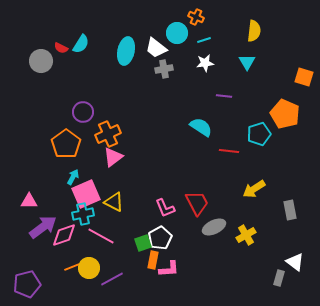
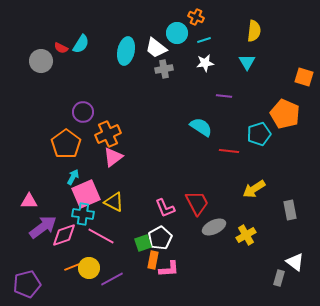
cyan cross at (83, 214): rotated 20 degrees clockwise
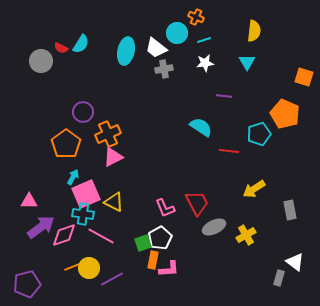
pink triangle at (113, 157): rotated 10 degrees clockwise
purple arrow at (43, 227): moved 2 px left
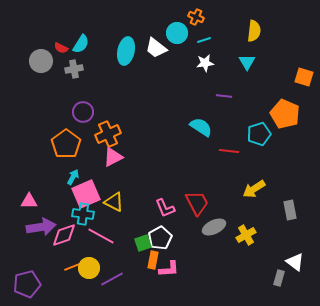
gray cross at (164, 69): moved 90 px left
purple arrow at (41, 227): rotated 28 degrees clockwise
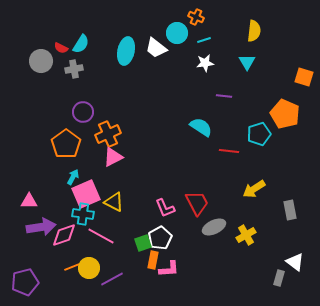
purple pentagon at (27, 284): moved 2 px left, 2 px up
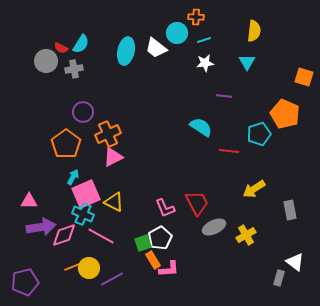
orange cross at (196, 17): rotated 21 degrees counterclockwise
gray circle at (41, 61): moved 5 px right
cyan cross at (83, 214): rotated 15 degrees clockwise
orange rectangle at (153, 260): rotated 42 degrees counterclockwise
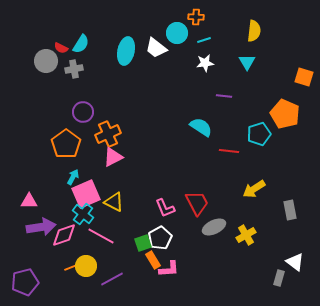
cyan cross at (83, 214): rotated 15 degrees clockwise
yellow circle at (89, 268): moved 3 px left, 2 px up
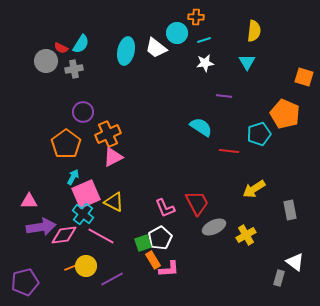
pink diamond at (64, 235): rotated 12 degrees clockwise
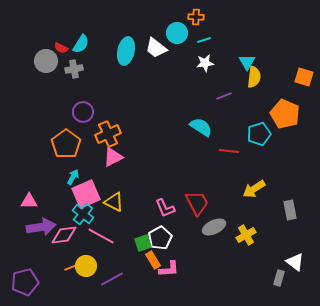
yellow semicircle at (254, 31): moved 46 px down
purple line at (224, 96): rotated 28 degrees counterclockwise
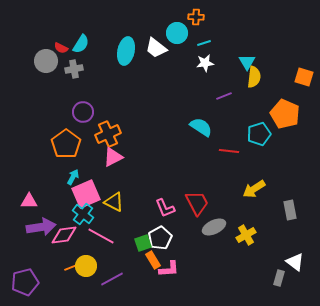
cyan line at (204, 40): moved 3 px down
